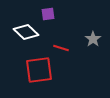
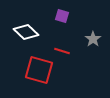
purple square: moved 14 px right, 2 px down; rotated 24 degrees clockwise
red line: moved 1 px right, 3 px down
red square: rotated 24 degrees clockwise
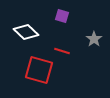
gray star: moved 1 px right
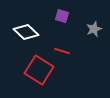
gray star: moved 10 px up; rotated 14 degrees clockwise
red square: rotated 16 degrees clockwise
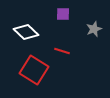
purple square: moved 1 px right, 2 px up; rotated 16 degrees counterclockwise
red square: moved 5 px left
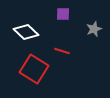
red square: moved 1 px up
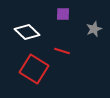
white diamond: moved 1 px right
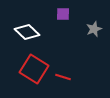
red line: moved 1 px right, 26 px down
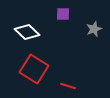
red line: moved 5 px right, 9 px down
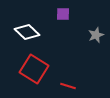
gray star: moved 2 px right, 6 px down
